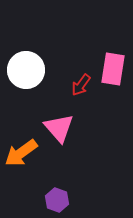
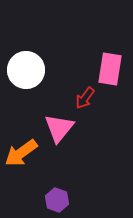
pink rectangle: moved 3 px left
red arrow: moved 4 px right, 13 px down
pink triangle: rotated 20 degrees clockwise
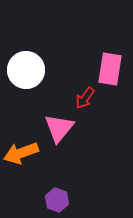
orange arrow: rotated 16 degrees clockwise
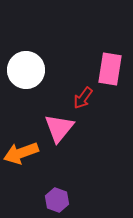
red arrow: moved 2 px left
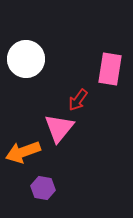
white circle: moved 11 px up
red arrow: moved 5 px left, 2 px down
orange arrow: moved 2 px right, 1 px up
purple hexagon: moved 14 px left, 12 px up; rotated 10 degrees counterclockwise
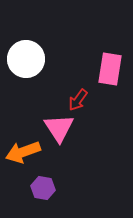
pink triangle: rotated 12 degrees counterclockwise
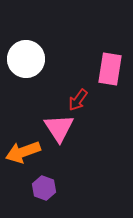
purple hexagon: moved 1 px right; rotated 10 degrees clockwise
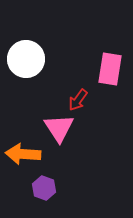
orange arrow: moved 2 px down; rotated 24 degrees clockwise
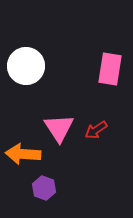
white circle: moved 7 px down
red arrow: moved 18 px right, 30 px down; rotated 20 degrees clockwise
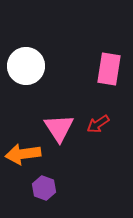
pink rectangle: moved 1 px left
red arrow: moved 2 px right, 6 px up
orange arrow: rotated 12 degrees counterclockwise
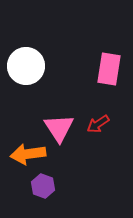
orange arrow: moved 5 px right
purple hexagon: moved 1 px left, 2 px up
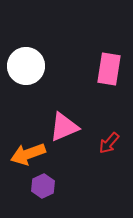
red arrow: moved 11 px right, 19 px down; rotated 15 degrees counterclockwise
pink triangle: moved 5 px right, 1 px up; rotated 40 degrees clockwise
orange arrow: rotated 12 degrees counterclockwise
purple hexagon: rotated 15 degrees clockwise
